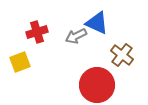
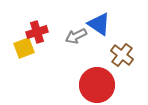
blue triangle: moved 2 px right, 1 px down; rotated 10 degrees clockwise
yellow square: moved 4 px right, 14 px up
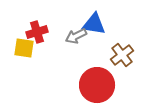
blue triangle: moved 5 px left; rotated 25 degrees counterclockwise
yellow square: rotated 30 degrees clockwise
brown cross: rotated 15 degrees clockwise
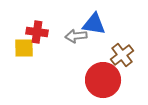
red cross: rotated 25 degrees clockwise
gray arrow: rotated 20 degrees clockwise
yellow square: rotated 10 degrees counterclockwise
red circle: moved 6 px right, 5 px up
